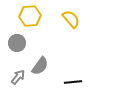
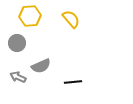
gray semicircle: moved 1 px right; rotated 30 degrees clockwise
gray arrow: rotated 105 degrees counterclockwise
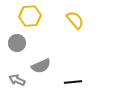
yellow semicircle: moved 4 px right, 1 px down
gray arrow: moved 1 px left, 3 px down
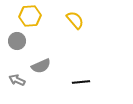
gray circle: moved 2 px up
black line: moved 8 px right
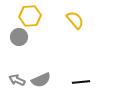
gray circle: moved 2 px right, 4 px up
gray semicircle: moved 14 px down
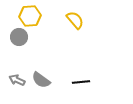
gray semicircle: rotated 60 degrees clockwise
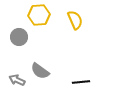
yellow hexagon: moved 9 px right, 1 px up
yellow semicircle: rotated 18 degrees clockwise
gray semicircle: moved 1 px left, 9 px up
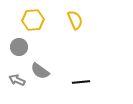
yellow hexagon: moved 6 px left, 5 px down
gray circle: moved 10 px down
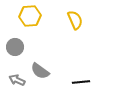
yellow hexagon: moved 3 px left, 4 px up
gray circle: moved 4 px left
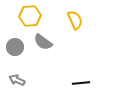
gray semicircle: moved 3 px right, 29 px up
black line: moved 1 px down
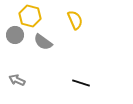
yellow hexagon: rotated 20 degrees clockwise
gray circle: moved 12 px up
black line: rotated 24 degrees clockwise
